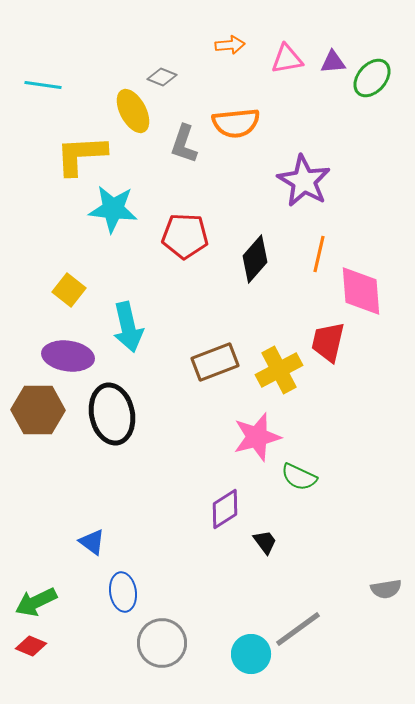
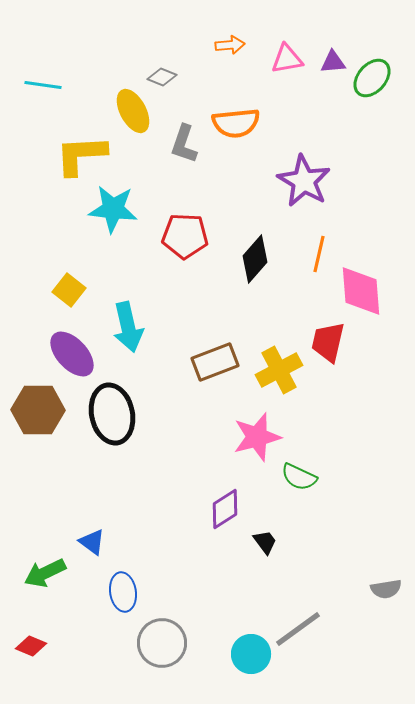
purple ellipse: moved 4 px right, 2 px up; rotated 39 degrees clockwise
green arrow: moved 9 px right, 29 px up
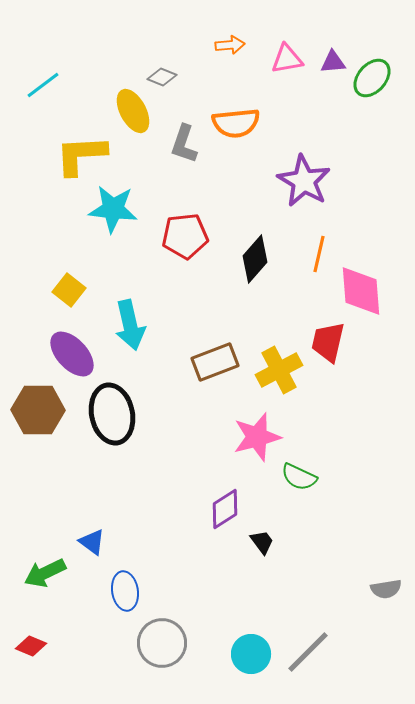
cyan line: rotated 45 degrees counterclockwise
red pentagon: rotated 9 degrees counterclockwise
cyan arrow: moved 2 px right, 2 px up
black trapezoid: moved 3 px left
blue ellipse: moved 2 px right, 1 px up
gray line: moved 10 px right, 23 px down; rotated 9 degrees counterclockwise
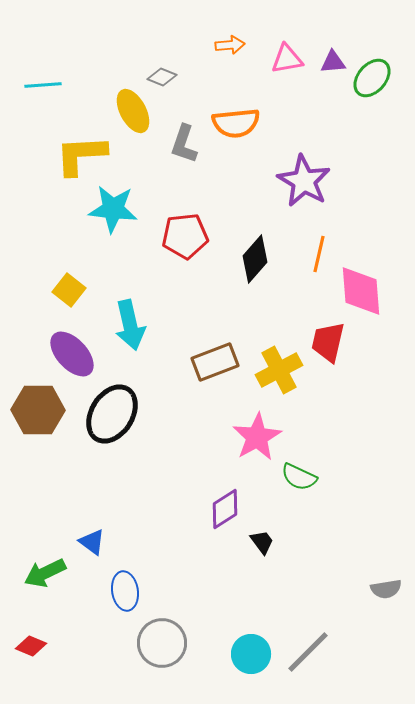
cyan line: rotated 33 degrees clockwise
black ellipse: rotated 44 degrees clockwise
pink star: rotated 15 degrees counterclockwise
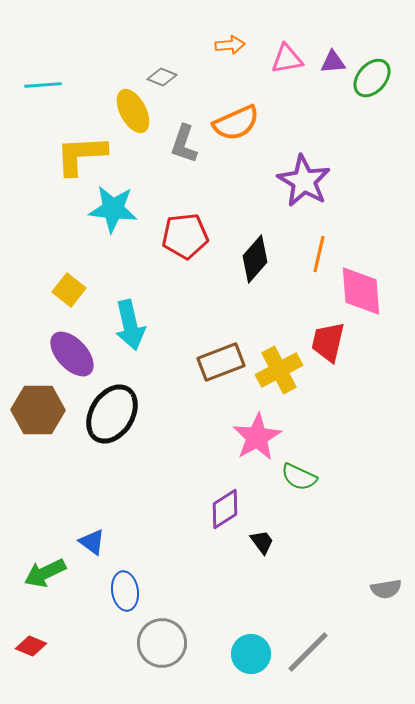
orange semicircle: rotated 18 degrees counterclockwise
brown rectangle: moved 6 px right
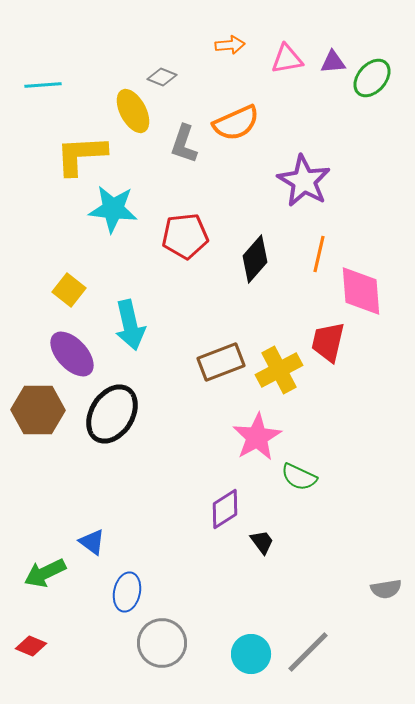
blue ellipse: moved 2 px right, 1 px down; rotated 21 degrees clockwise
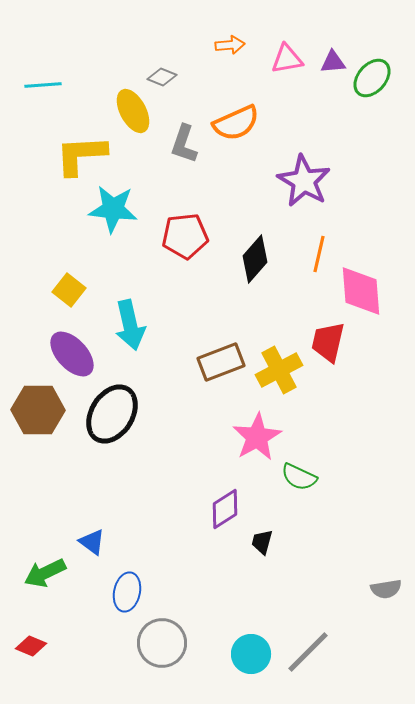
black trapezoid: rotated 128 degrees counterclockwise
